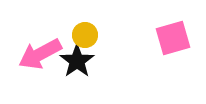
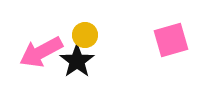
pink square: moved 2 px left, 2 px down
pink arrow: moved 1 px right, 2 px up
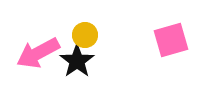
pink arrow: moved 3 px left, 1 px down
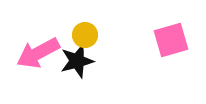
black star: rotated 20 degrees clockwise
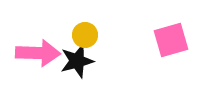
pink arrow: rotated 150 degrees counterclockwise
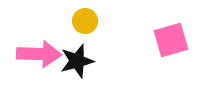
yellow circle: moved 14 px up
pink arrow: moved 1 px right, 1 px down
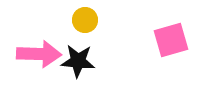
yellow circle: moved 1 px up
black star: moved 1 px right; rotated 20 degrees clockwise
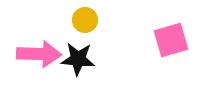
black star: moved 2 px up
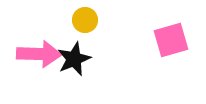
black star: moved 4 px left; rotated 28 degrees counterclockwise
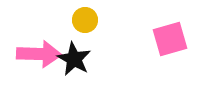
pink square: moved 1 px left, 1 px up
black star: rotated 20 degrees counterclockwise
